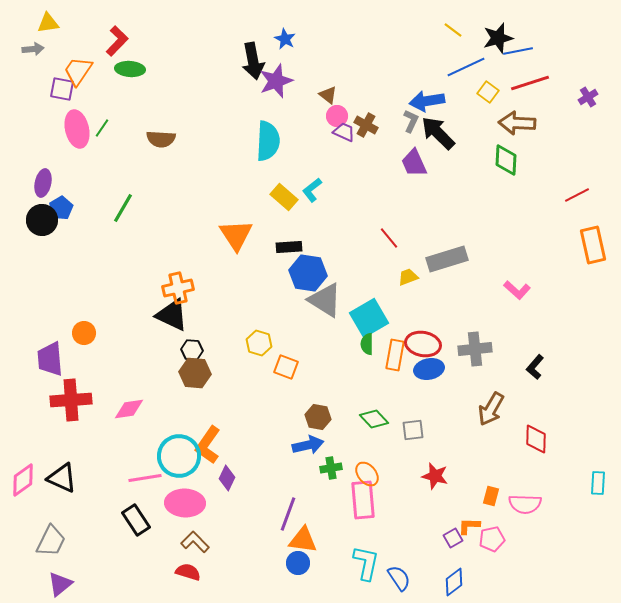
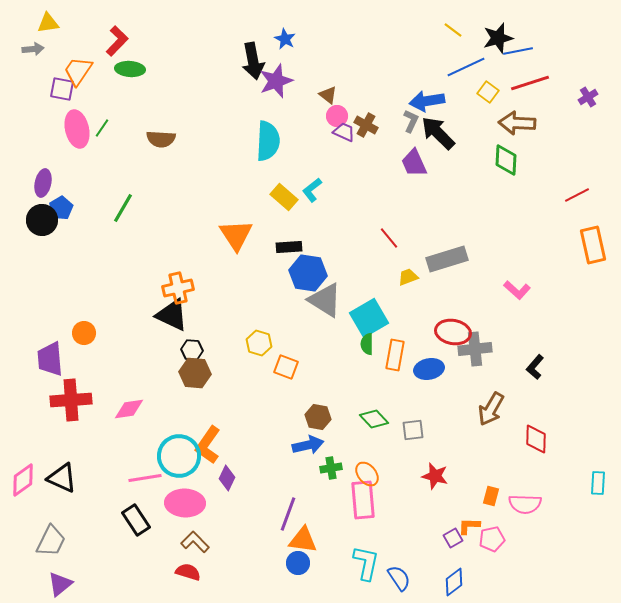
red ellipse at (423, 344): moved 30 px right, 12 px up
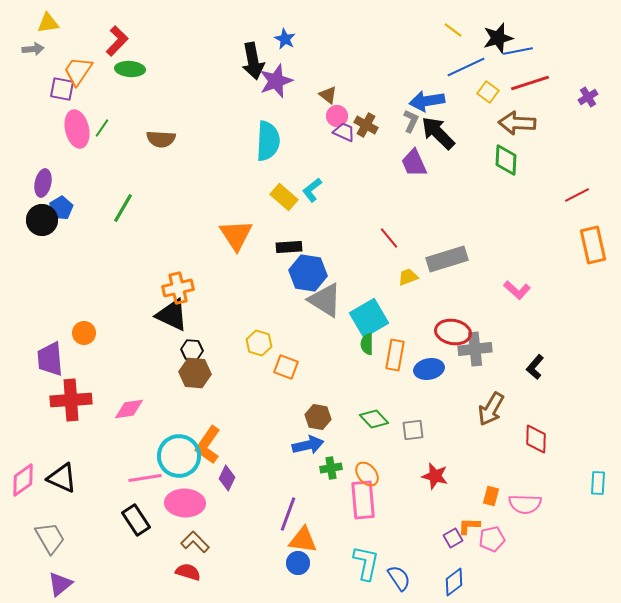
gray trapezoid at (51, 541): moved 1 px left, 3 px up; rotated 56 degrees counterclockwise
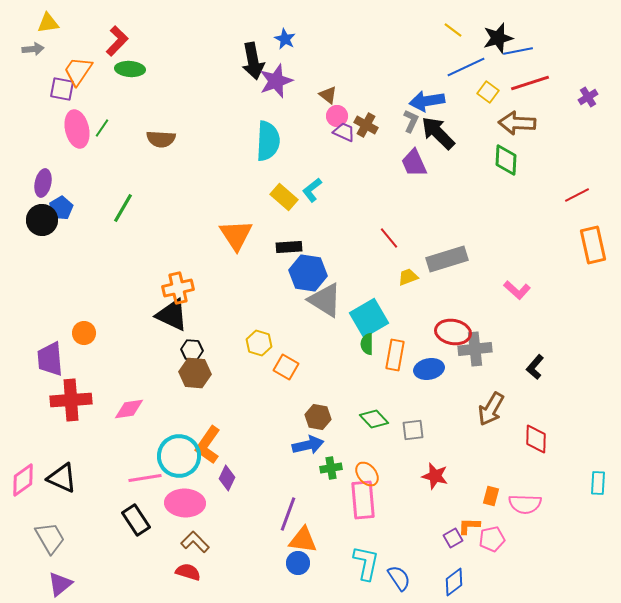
orange square at (286, 367): rotated 10 degrees clockwise
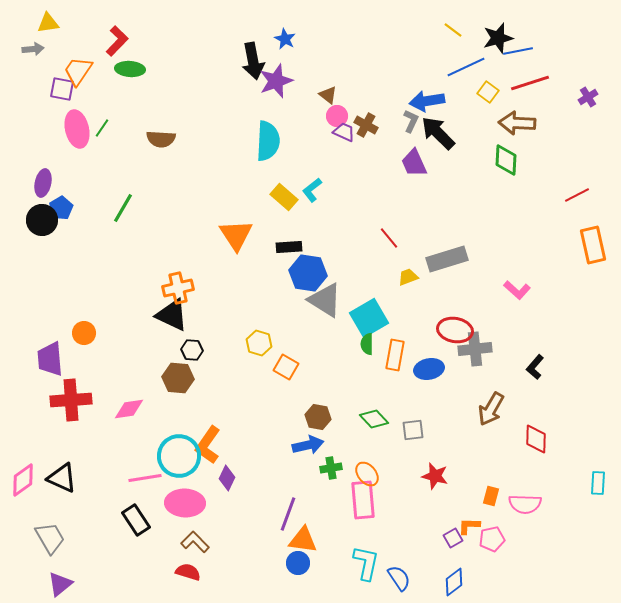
red ellipse at (453, 332): moved 2 px right, 2 px up
brown hexagon at (195, 373): moved 17 px left, 5 px down
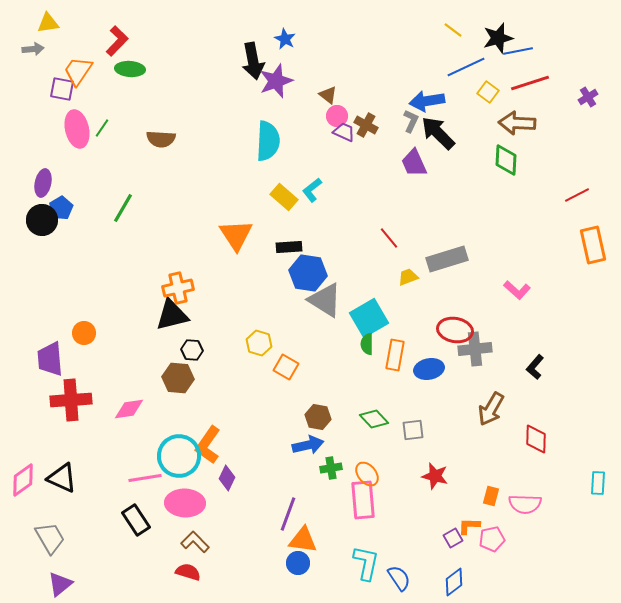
black triangle at (172, 315): rotated 39 degrees counterclockwise
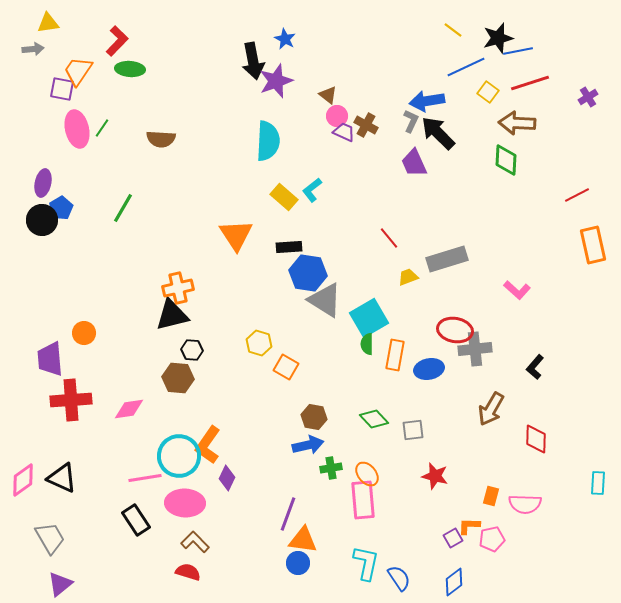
brown hexagon at (318, 417): moved 4 px left
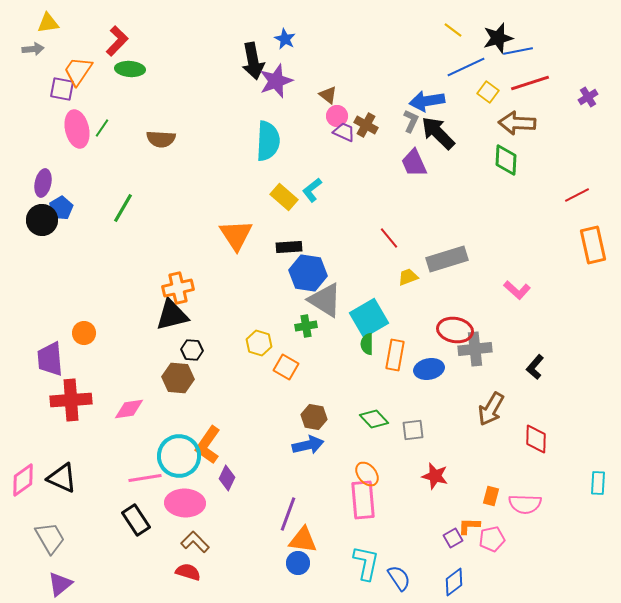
green cross at (331, 468): moved 25 px left, 142 px up
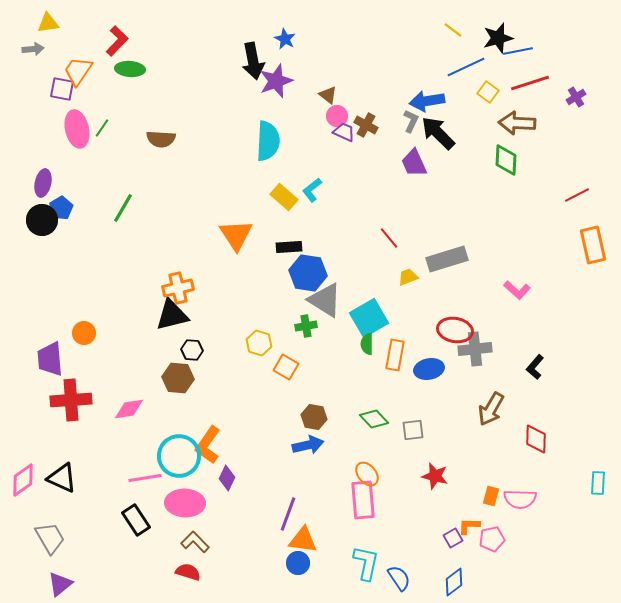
purple cross at (588, 97): moved 12 px left
pink semicircle at (525, 504): moved 5 px left, 5 px up
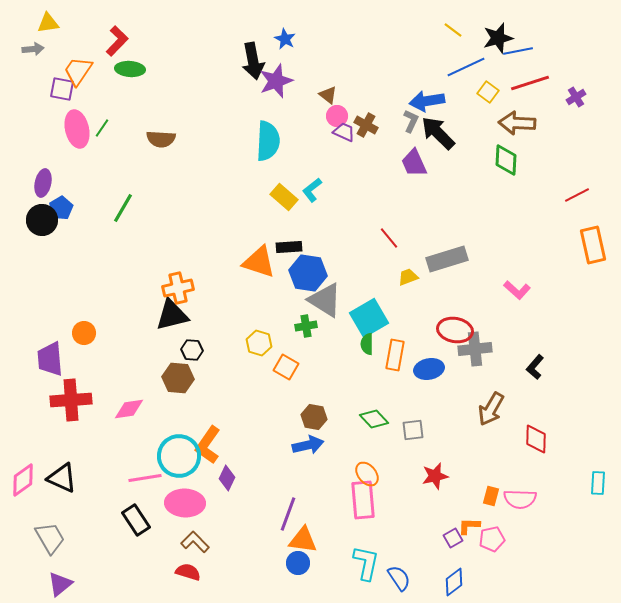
orange triangle at (236, 235): moved 23 px right, 27 px down; rotated 39 degrees counterclockwise
red star at (435, 476): rotated 28 degrees counterclockwise
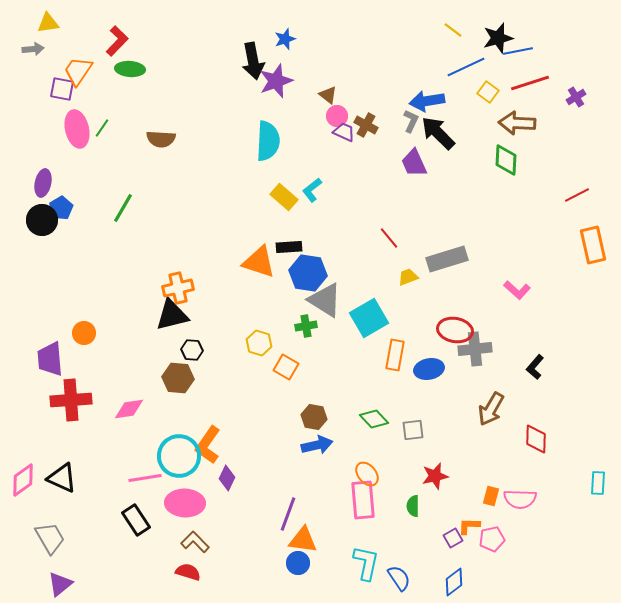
blue star at (285, 39): rotated 25 degrees clockwise
green semicircle at (367, 344): moved 46 px right, 162 px down
blue arrow at (308, 445): moved 9 px right
